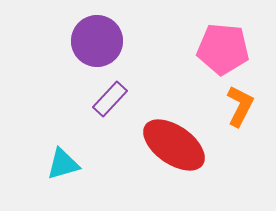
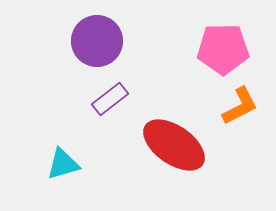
pink pentagon: rotated 6 degrees counterclockwise
purple rectangle: rotated 9 degrees clockwise
orange L-shape: rotated 36 degrees clockwise
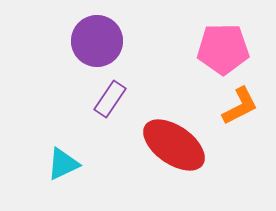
purple rectangle: rotated 18 degrees counterclockwise
cyan triangle: rotated 9 degrees counterclockwise
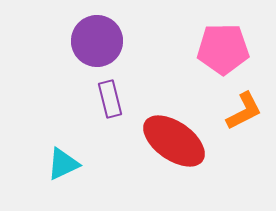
purple rectangle: rotated 48 degrees counterclockwise
orange L-shape: moved 4 px right, 5 px down
red ellipse: moved 4 px up
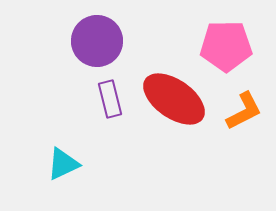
pink pentagon: moved 3 px right, 3 px up
red ellipse: moved 42 px up
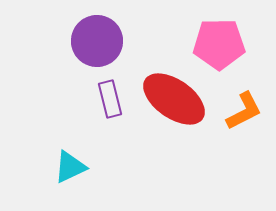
pink pentagon: moved 7 px left, 2 px up
cyan triangle: moved 7 px right, 3 px down
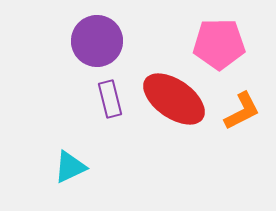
orange L-shape: moved 2 px left
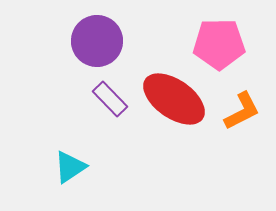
purple rectangle: rotated 30 degrees counterclockwise
cyan triangle: rotated 9 degrees counterclockwise
